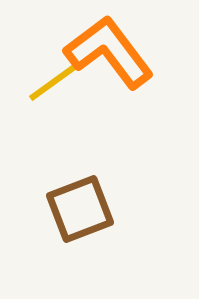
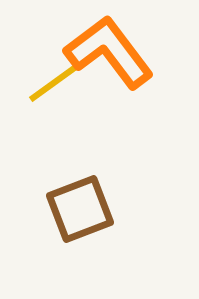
yellow line: moved 1 px down
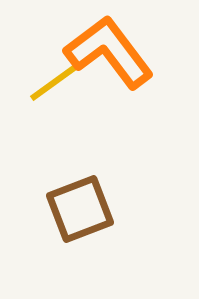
yellow line: moved 1 px right, 1 px up
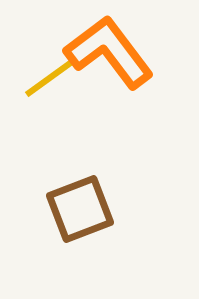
yellow line: moved 5 px left, 4 px up
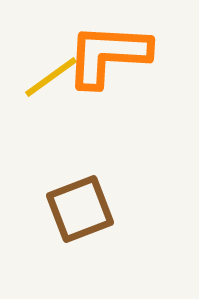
orange L-shape: moved 1 px left, 3 px down; rotated 50 degrees counterclockwise
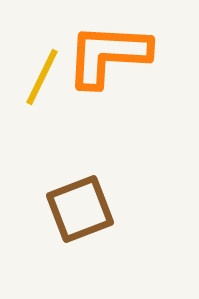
yellow line: moved 9 px left; rotated 28 degrees counterclockwise
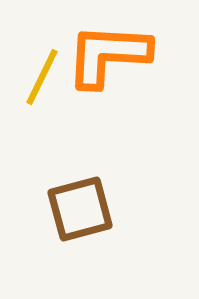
brown square: rotated 6 degrees clockwise
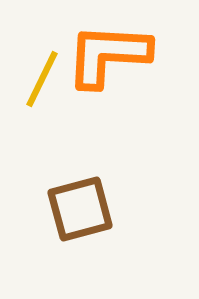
yellow line: moved 2 px down
